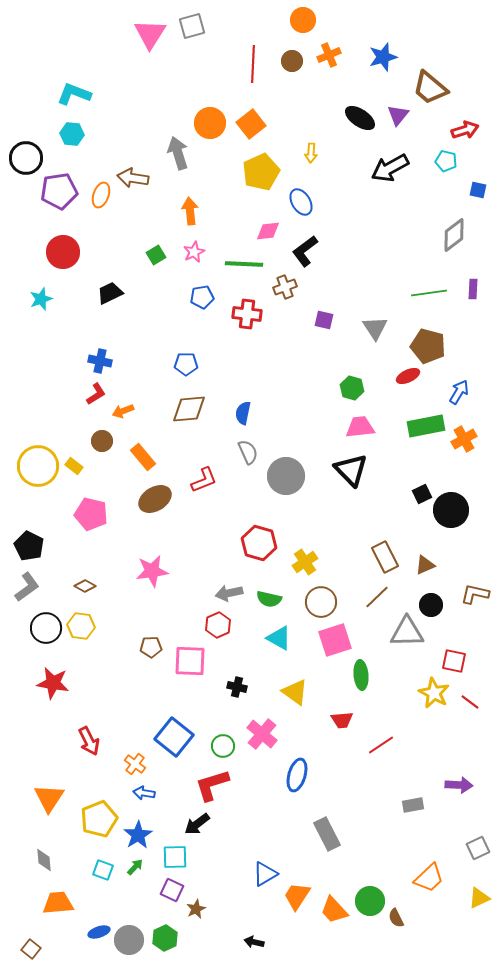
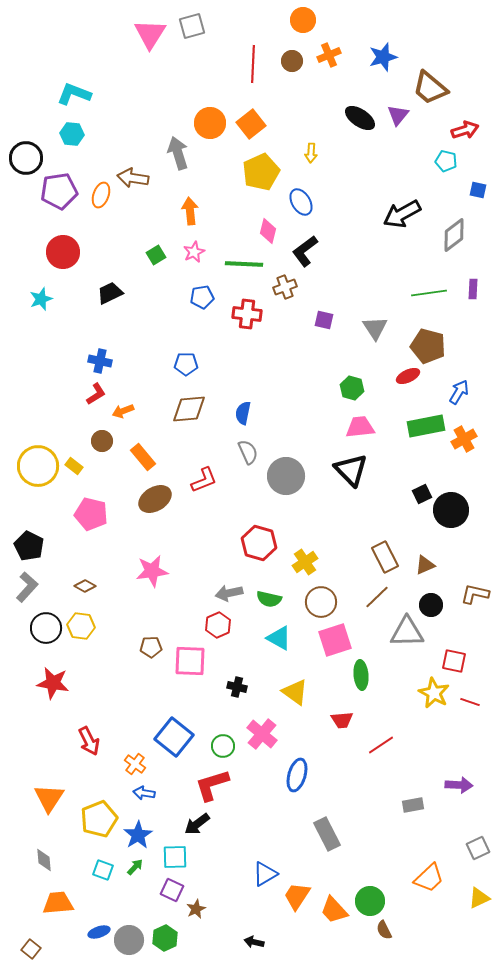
black arrow at (390, 168): moved 12 px right, 46 px down
pink diamond at (268, 231): rotated 70 degrees counterclockwise
gray L-shape at (27, 587): rotated 12 degrees counterclockwise
red line at (470, 702): rotated 18 degrees counterclockwise
brown semicircle at (396, 918): moved 12 px left, 12 px down
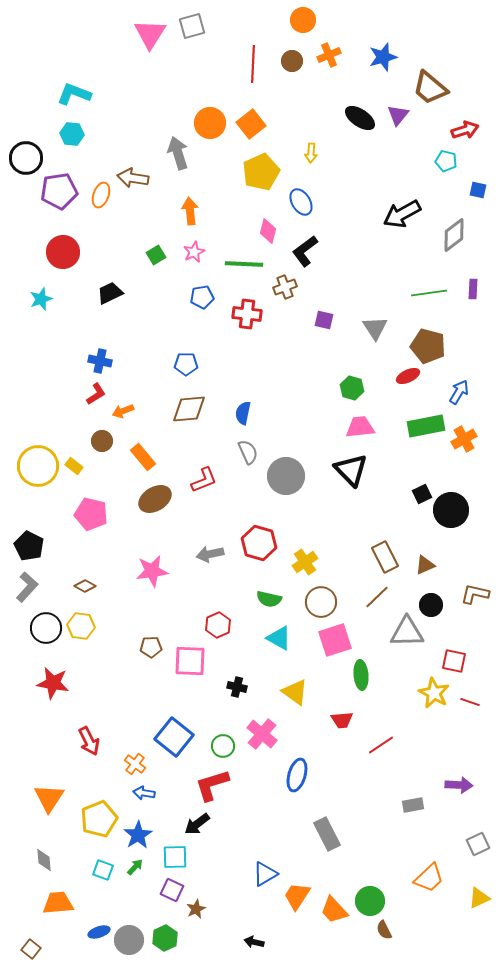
gray arrow at (229, 593): moved 19 px left, 39 px up
gray square at (478, 848): moved 4 px up
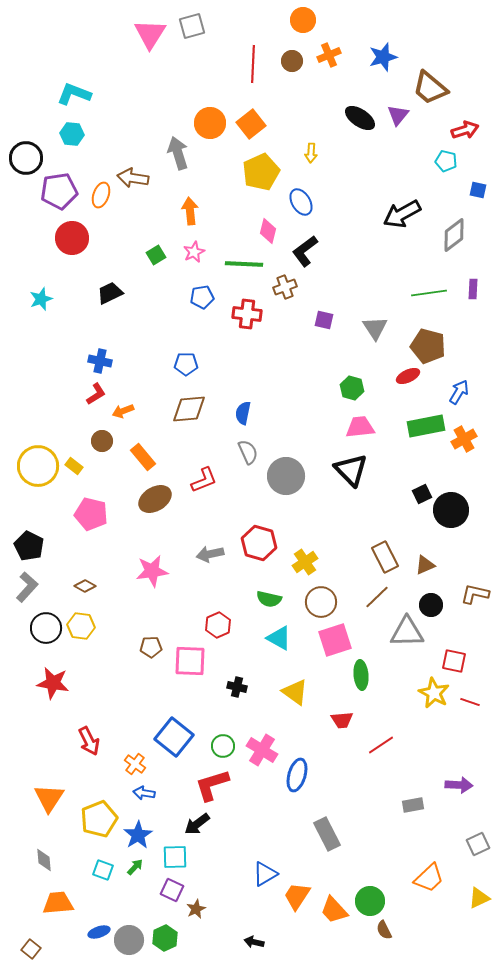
red circle at (63, 252): moved 9 px right, 14 px up
pink cross at (262, 734): moved 16 px down; rotated 8 degrees counterclockwise
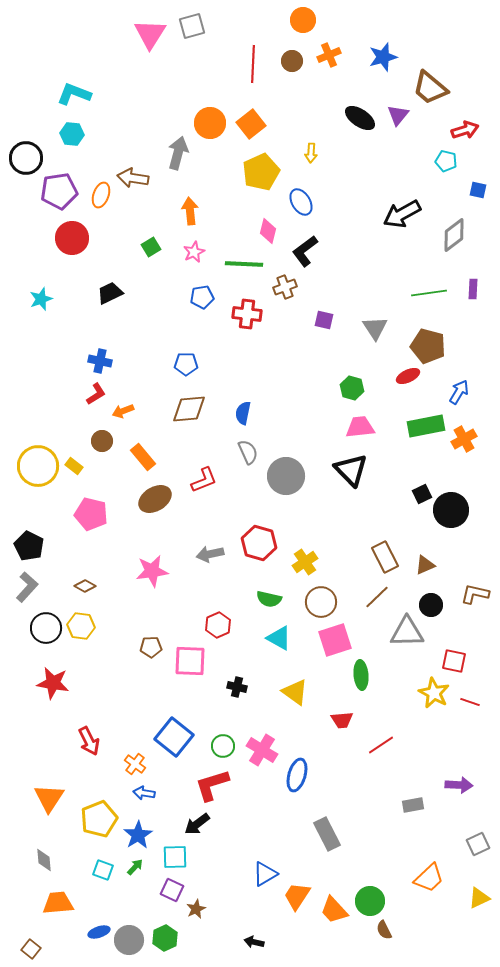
gray arrow at (178, 153): rotated 32 degrees clockwise
green square at (156, 255): moved 5 px left, 8 px up
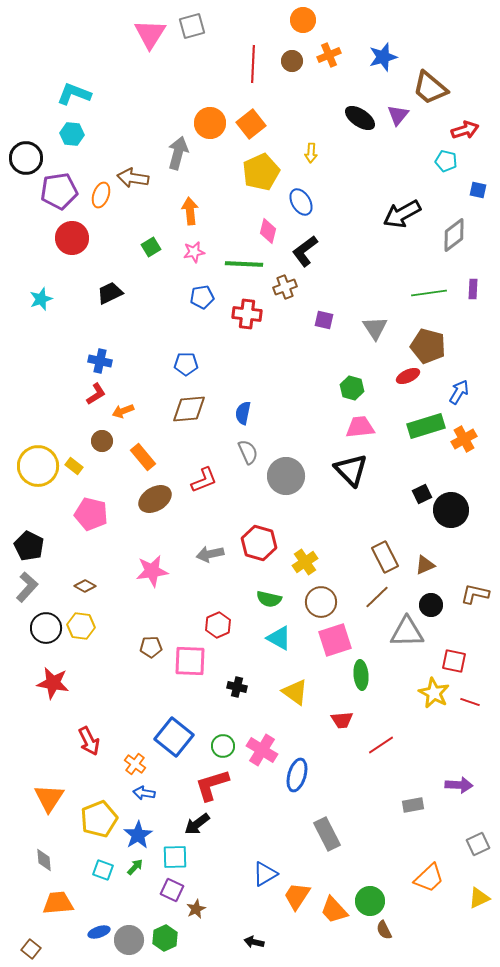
pink star at (194, 252): rotated 15 degrees clockwise
green rectangle at (426, 426): rotated 6 degrees counterclockwise
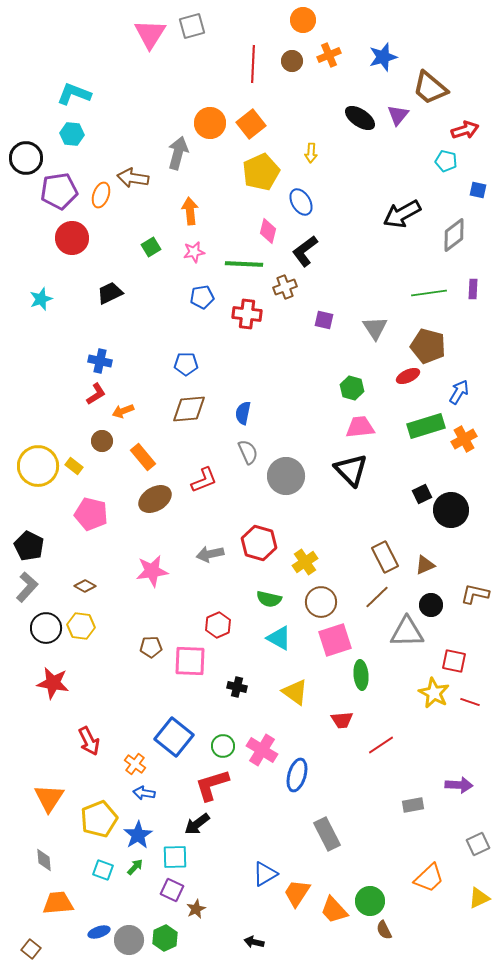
orange trapezoid at (297, 896): moved 3 px up
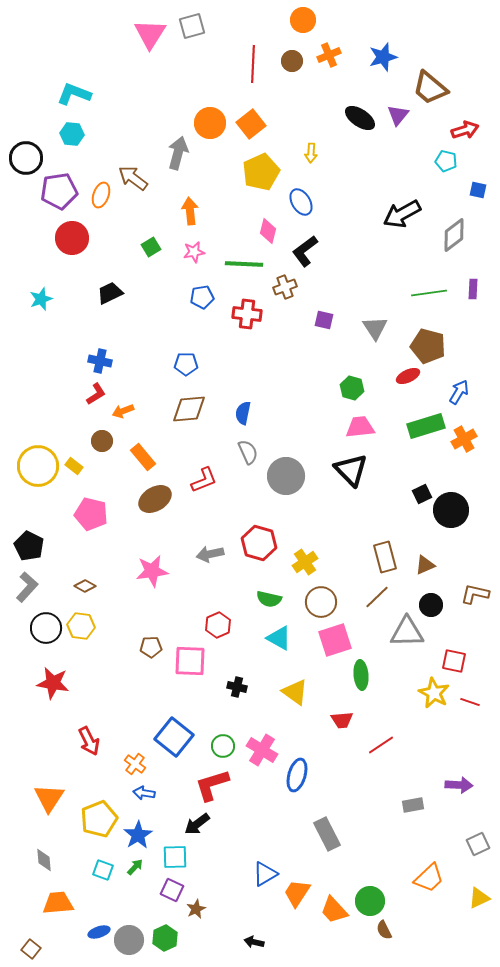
brown arrow at (133, 178): rotated 28 degrees clockwise
brown rectangle at (385, 557): rotated 12 degrees clockwise
